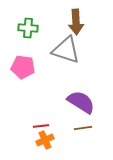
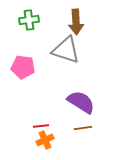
green cross: moved 1 px right, 8 px up; rotated 12 degrees counterclockwise
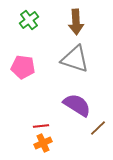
green cross: rotated 30 degrees counterclockwise
gray triangle: moved 9 px right, 9 px down
purple semicircle: moved 4 px left, 3 px down
brown line: moved 15 px right; rotated 36 degrees counterclockwise
orange cross: moved 2 px left, 3 px down
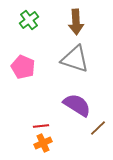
pink pentagon: rotated 15 degrees clockwise
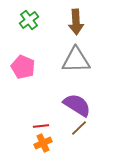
gray triangle: moved 1 px right, 1 px down; rotated 20 degrees counterclockwise
brown line: moved 19 px left
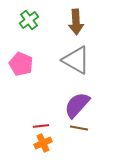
gray triangle: rotated 32 degrees clockwise
pink pentagon: moved 2 px left, 3 px up
purple semicircle: rotated 80 degrees counterclockwise
brown line: rotated 54 degrees clockwise
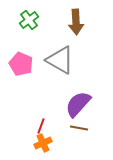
gray triangle: moved 16 px left
purple semicircle: moved 1 px right, 1 px up
red line: rotated 63 degrees counterclockwise
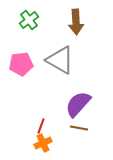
pink pentagon: rotated 30 degrees counterclockwise
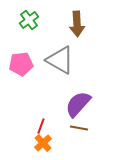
brown arrow: moved 1 px right, 2 px down
orange cross: rotated 18 degrees counterclockwise
